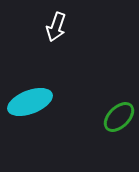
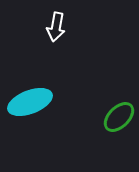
white arrow: rotated 8 degrees counterclockwise
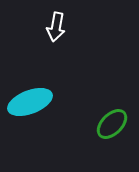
green ellipse: moved 7 px left, 7 px down
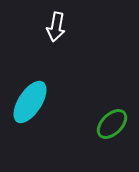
cyan ellipse: rotated 36 degrees counterclockwise
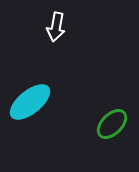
cyan ellipse: rotated 18 degrees clockwise
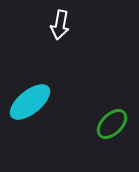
white arrow: moved 4 px right, 2 px up
